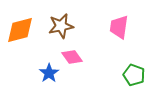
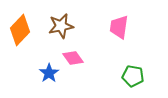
orange diamond: rotated 32 degrees counterclockwise
pink diamond: moved 1 px right, 1 px down
green pentagon: moved 1 px left, 1 px down; rotated 10 degrees counterclockwise
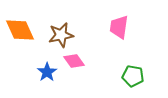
brown star: moved 9 px down
orange diamond: rotated 68 degrees counterclockwise
pink diamond: moved 1 px right, 3 px down
blue star: moved 2 px left, 1 px up
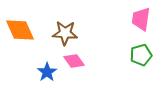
pink trapezoid: moved 22 px right, 8 px up
brown star: moved 4 px right, 2 px up; rotated 15 degrees clockwise
green pentagon: moved 8 px right, 21 px up; rotated 25 degrees counterclockwise
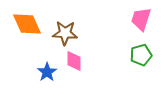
pink trapezoid: rotated 10 degrees clockwise
orange diamond: moved 7 px right, 6 px up
pink diamond: rotated 35 degrees clockwise
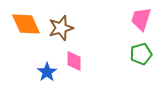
orange diamond: moved 1 px left
brown star: moved 4 px left, 5 px up; rotated 20 degrees counterclockwise
green pentagon: moved 1 px up
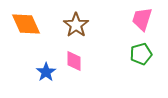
pink trapezoid: moved 1 px right
brown star: moved 15 px right, 3 px up; rotated 20 degrees counterclockwise
blue star: moved 1 px left
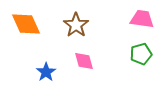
pink trapezoid: rotated 80 degrees clockwise
pink diamond: moved 10 px right; rotated 15 degrees counterclockwise
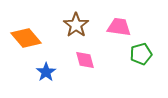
pink trapezoid: moved 23 px left, 8 px down
orange diamond: moved 14 px down; rotated 16 degrees counterclockwise
pink diamond: moved 1 px right, 1 px up
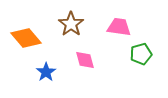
brown star: moved 5 px left, 1 px up
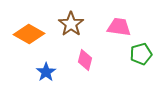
orange diamond: moved 3 px right, 4 px up; rotated 20 degrees counterclockwise
pink diamond: rotated 30 degrees clockwise
